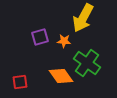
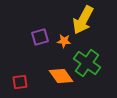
yellow arrow: moved 2 px down
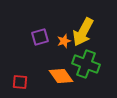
yellow arrow: moved 12 px down
orange star: rotated 24 degrees counterclockwise
green cross: moved 1 px left, 1 px down; rotated 16 degrees counterclockwise
red square: rotated 14 degrees clockwise
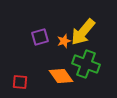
yellow arrow: rotated 12 degrees clockwise
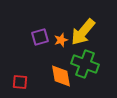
orange star: moved 3 px left, 1 px up
green cross: moved 1 px left
orange diamond: rotated 25 degrees clockwise
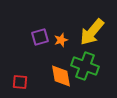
yellow arrow: moved 9 px right
green cross: moved 2 px down
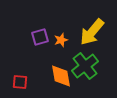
green cross: rotated 32 degrees clockwise
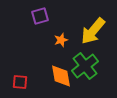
yellow arrow: moved 1 px right, 1 px up
purple square: moved 21 px up
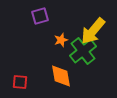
green cross: moved 2 px left, 15 px up
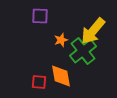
purple square: rotated 18 degrees clockwise
red square: moved 19 px right
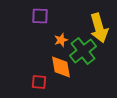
yellow arrow: moved 6 px right, 3 px up; rotated 56 degrees counterclockwise
orange diamond: moved 9 px up
